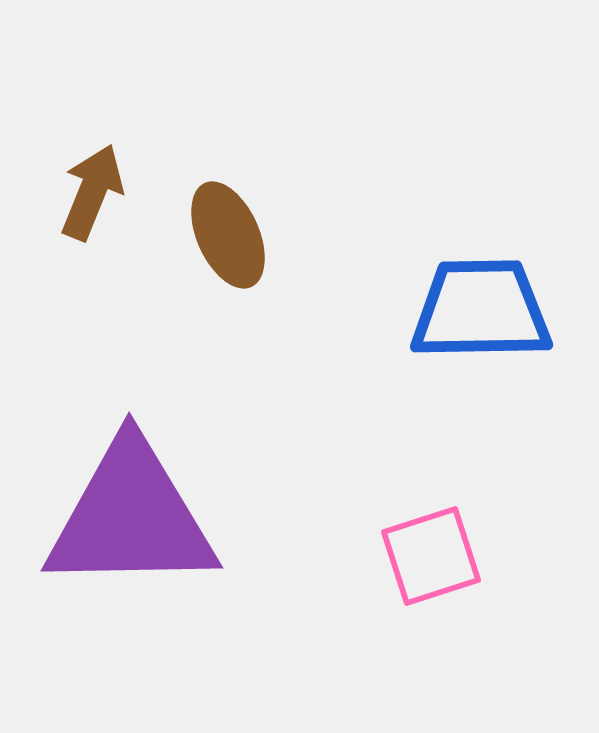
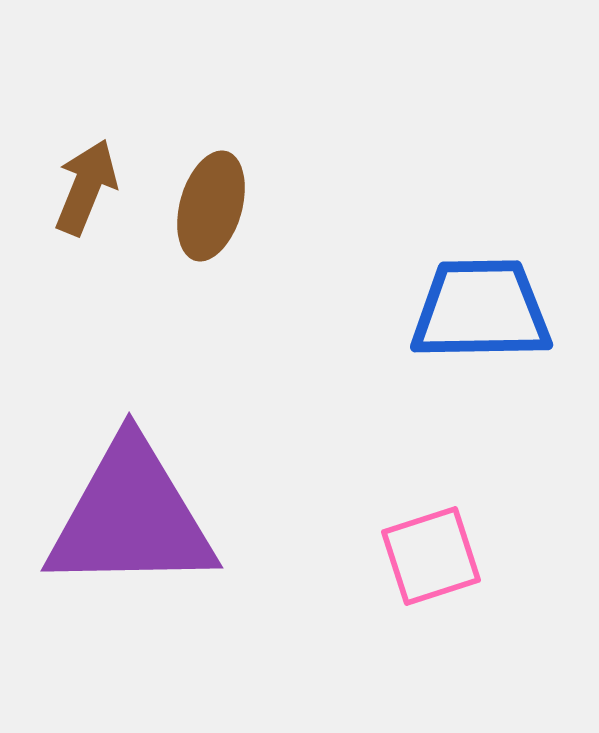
brown arrow: moved 6 px left, 5 px up
brown ellipse: moved 17 px left, 29 px up; rotated 40 degrees clockwise
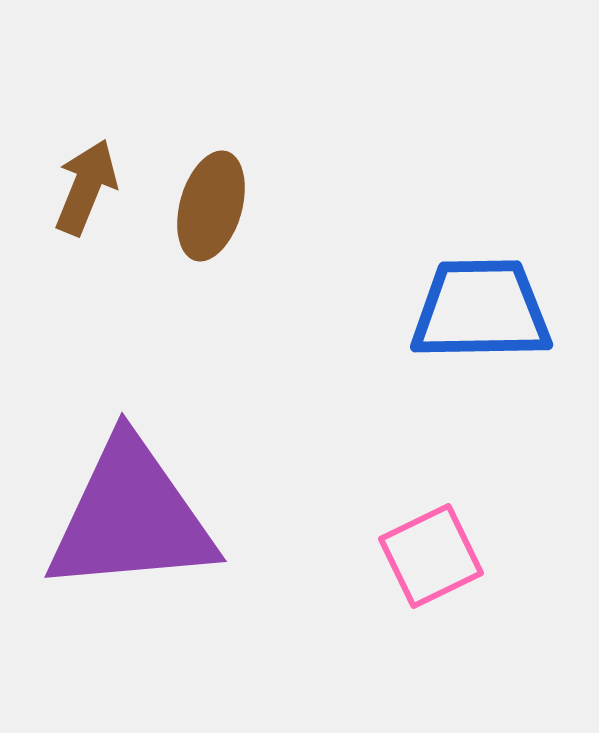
purple triangle: rotated 4 degrees counterclockwise
pink square: rotated 8 degrees counterclockwise
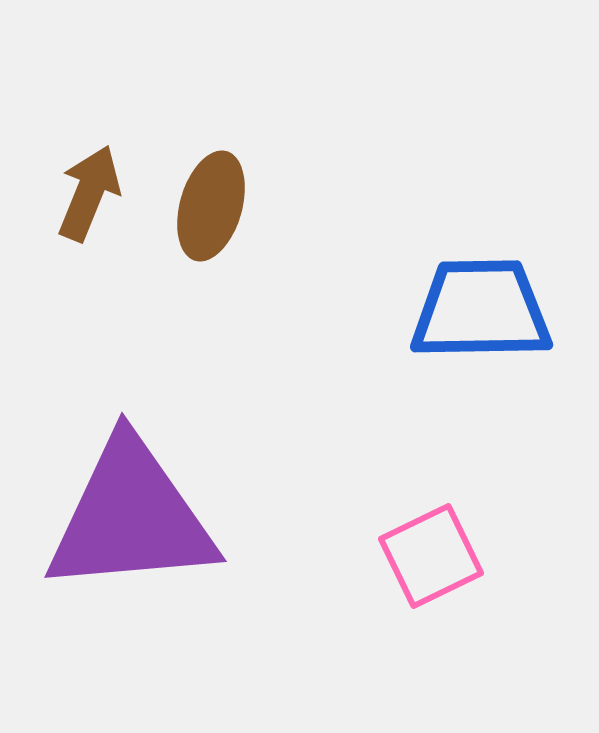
brown arrow: moved 3 px right, 6 px down
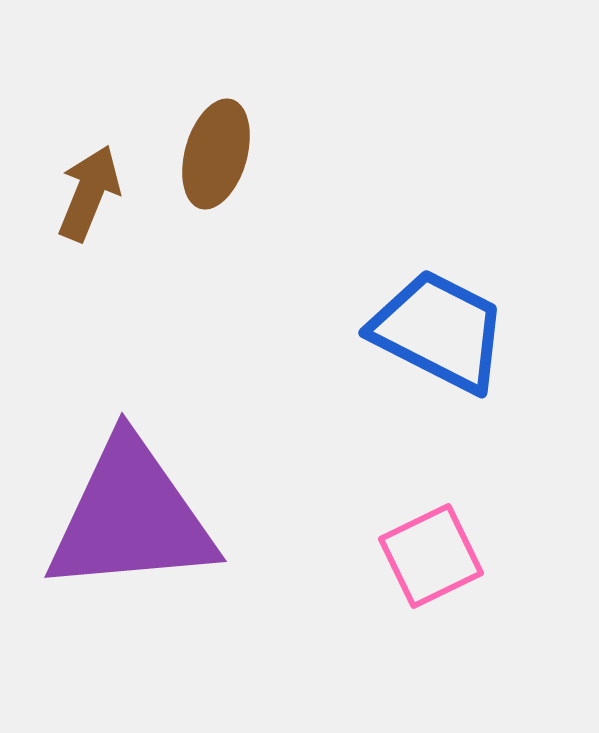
brown ellipse: moved 5 px right, 52 px up
blue trapezoid: moved 42 px left, 21 px down; rotated 28 degrees clockwise
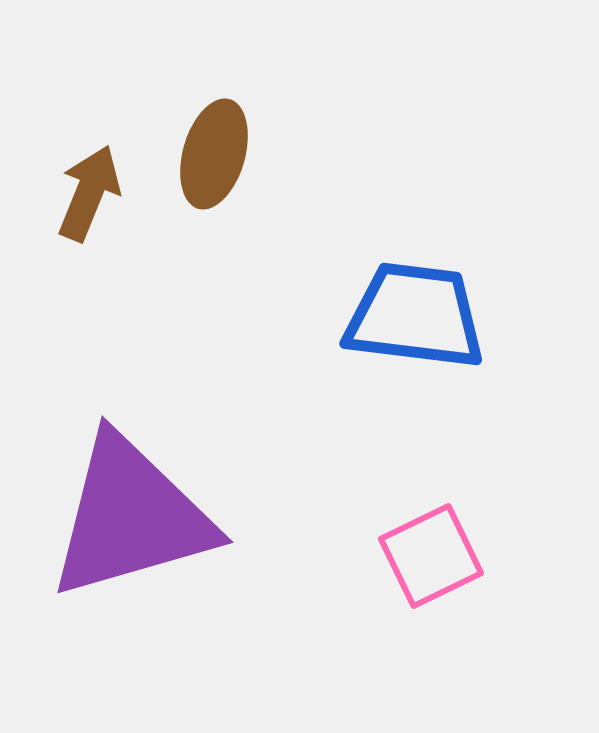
brown ellipse: moved 2 px left
blue trapezoid: moved 24 px left, 15 px up; rotated 20 degrees counterclockwise
purple triangle: rotated 11 degrees counterclockwise
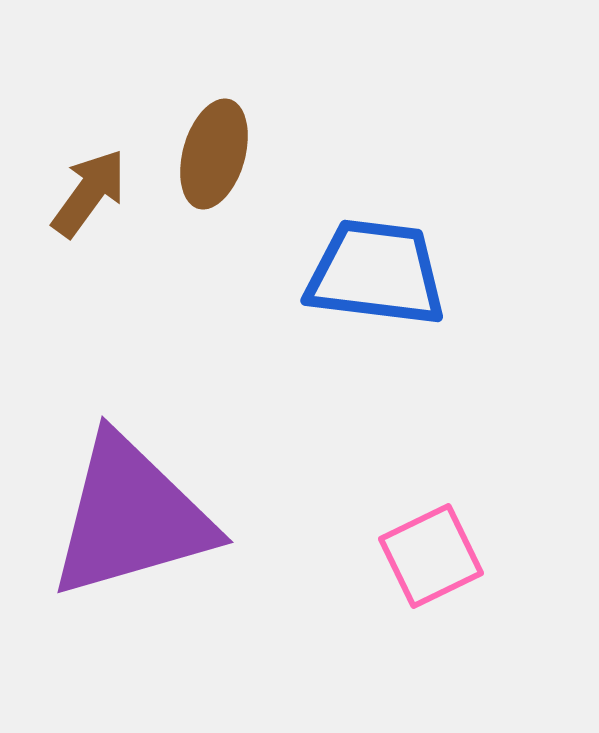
brown arrow: rotated 14 degrees clockwise
blue trapezoid: moved 39 px left, 43 px up
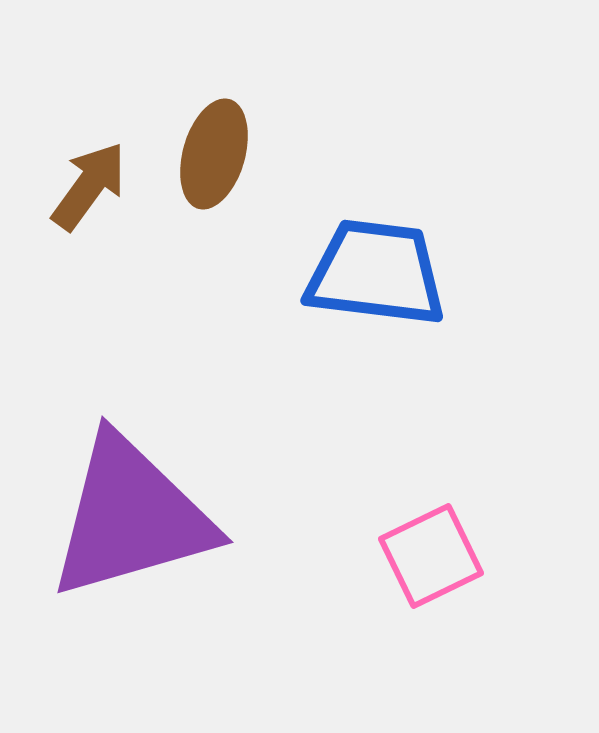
brown arrow: moved 7 px up
